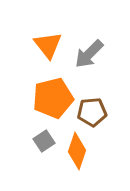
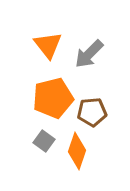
gray square: rotated 20 degrees counterclockwise
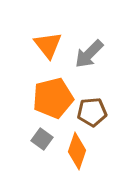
gray square: moved 2 px left, 2 px up
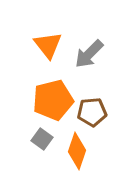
orange pentagon: moved 2 px down
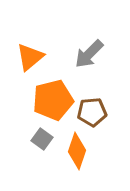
orange triangle: moved 18 px left, 12 px down; rotated 28 degrees clockwise
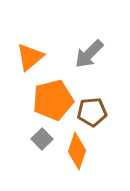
gray square: rotated 10 degrees clockwise
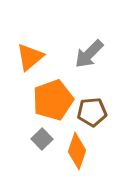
orange pentagon: rotated 6 degrees counterclockwise
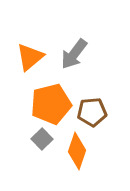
gray arrow: moved 15 px left; rotated 8 degrees counterclockwise
orange pentagon: moved 2 px left, 4 px down; rotated 6 degrees clockwise
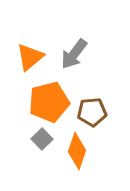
orange pentagon: moved 2 px left, 2 px up
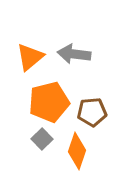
gray arrow: rotated 60 degrees clockwise
